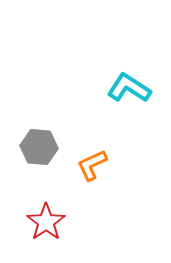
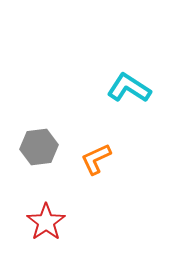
gray hexagon: rotated 12 degrees counterclockwise
orange L-shape: moved 4 px right, 6 px up
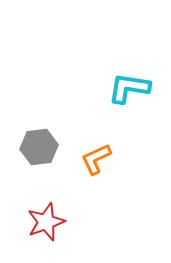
cyan L-shape: rotated 24 degrees counterclockwise
red star: rotated 15 degrees clockwise
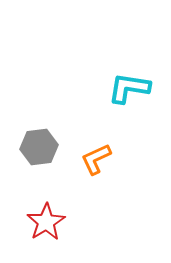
red star: rotated 12 degrees counterclockwise
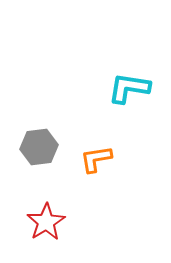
orange L-shape: rotated 16 degrees clockwise
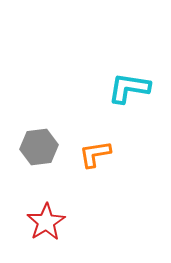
orange L-shape: moved 1 px left, 5 px up
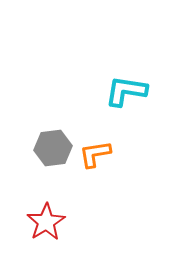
cyan L-shape: moved 3 px left, 3 px down
gray hexagon: moved 14 px right, 1 px down
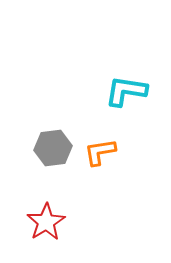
orange L-shape: moved 5 px right, 2 px up
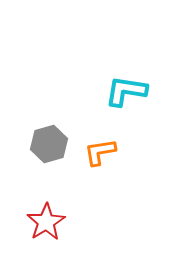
gray hexagon: moved 4 px left, 4 px up; rotated 9 degrees counterclockwise
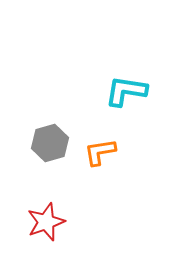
gray hexagon: moved 1 px right, 1 px up
red star: rotated 12 degrees clockwise
